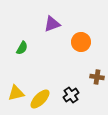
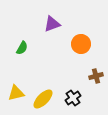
orange circle: moved 2 px down
brown cross: moved 1 px left, 1 px up; rotated 24 degrees counterclockwise
black cross: moved 2 px right, 3 px down
yellow ellipse: moved 3 px right
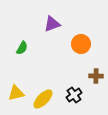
brown cross: rotated 16 degrees clockwise
black cross: moved 1 px right, 3 px up
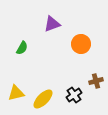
brown cross: moved 5 px down; rotated 16 degrees counterclockwise
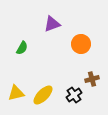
brown cross: moved 4 px left, 2 px up
yellow ellipse: moved 4 px up
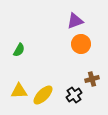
purple triangle: moved 23 px right, 3 px up
green semicircle: moved 3 px left, 2 px down
yellow triangle: moved 3 px right, 2 px up; rotated 12 degrees clockwise
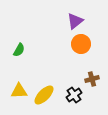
purple triangle: rotated 18 degrees counterclockwise
yellow ellipse: moved 1 px right
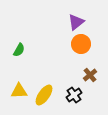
purple triangle: moved 1 px right, 1 px down
brown cross: moved 2 px left, 4 px up; rotated 24 degrees counterclockwise
yellow ellipse: rotated 10 degrees counterclockwise
